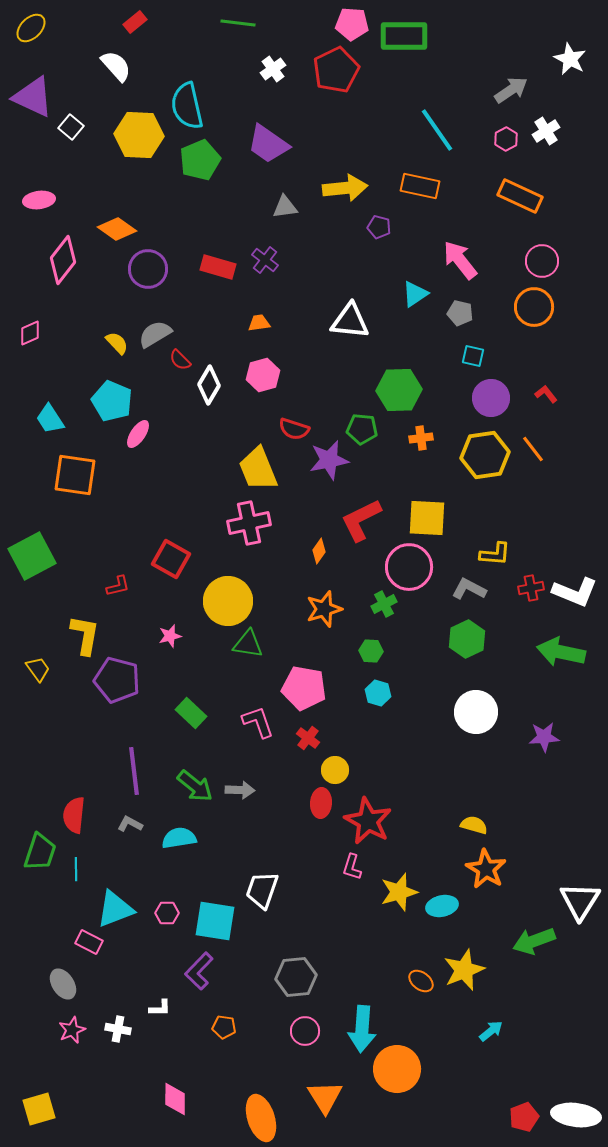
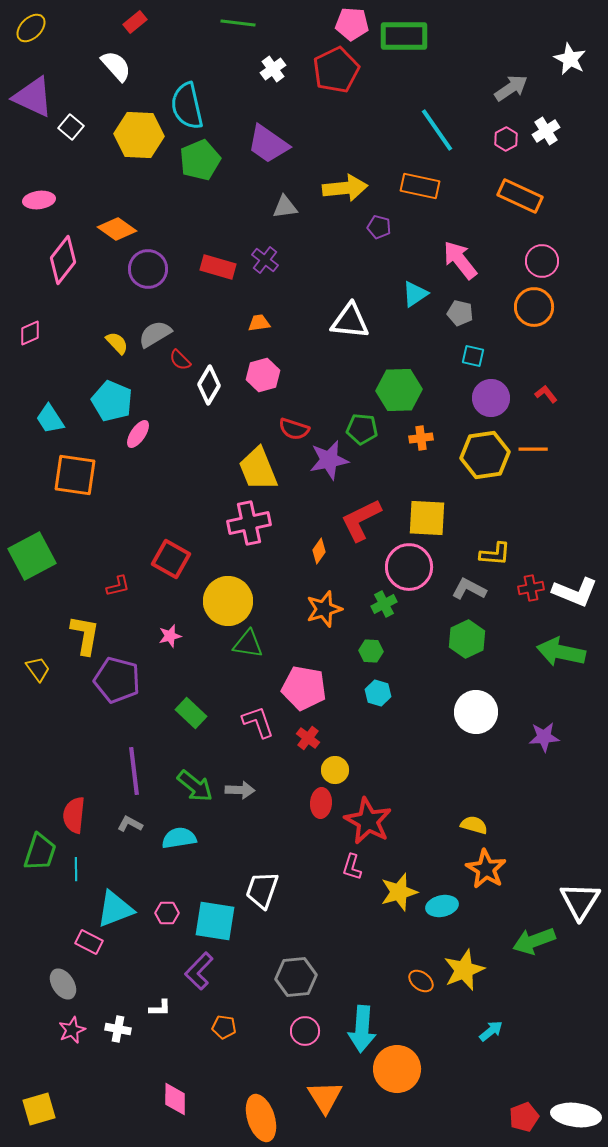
gray arrow at (511, 90): moved 2 px up
orange line at (533, 449): rotated 52 degrees counterclockwise
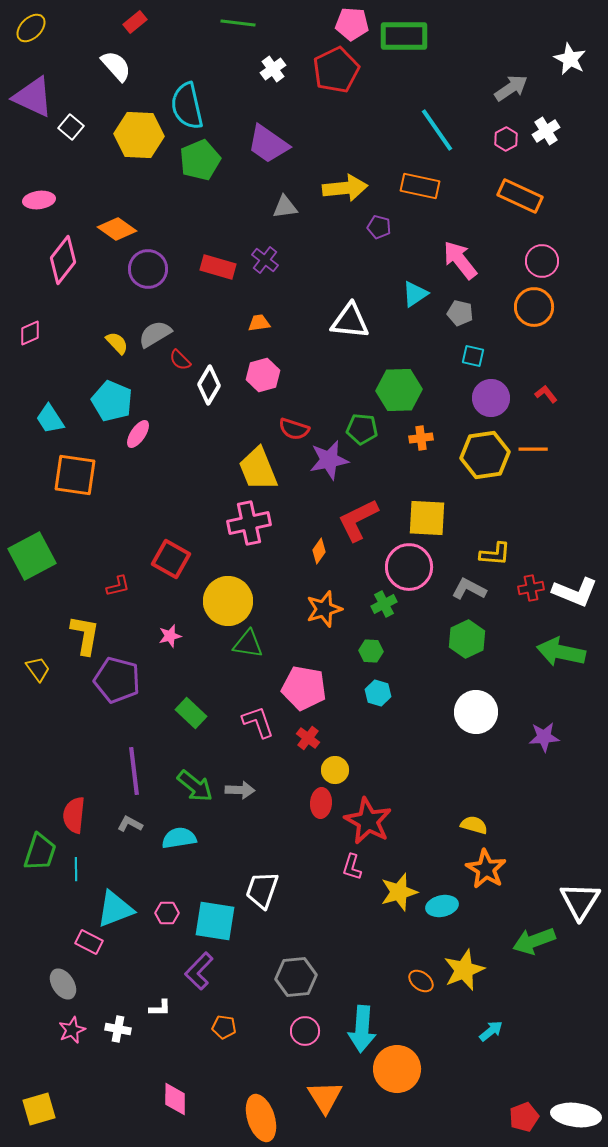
red L-shape at (361, 520): moved 3 px left
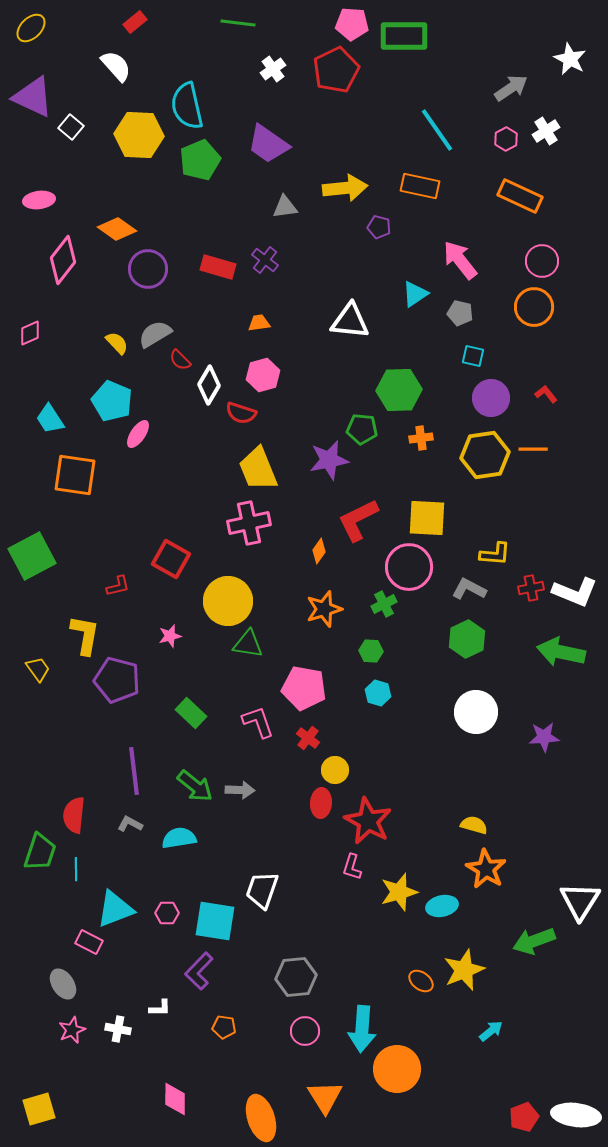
red semicircle at (294, 429): moved 53 px left, 16 px up
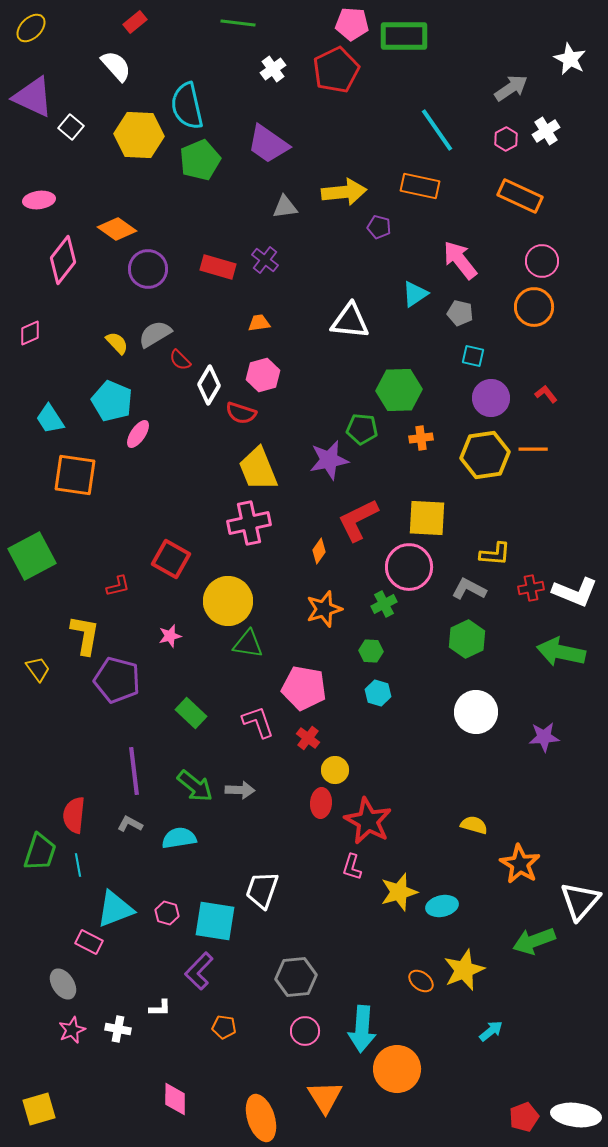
yellow arrow at (345, 188): moved 1 px left, 4 px down
cyan line at (76, 869): moved 2 px right, 4 px up; rotated 10 degrees counterclockwise
orange star at (486, 869): moved 34 px right, 5 px up
white triangle at (580, 901): rotated 9 degrees clockwise
pink hexagon at (167, 913): rotated 15 degrees clockwise
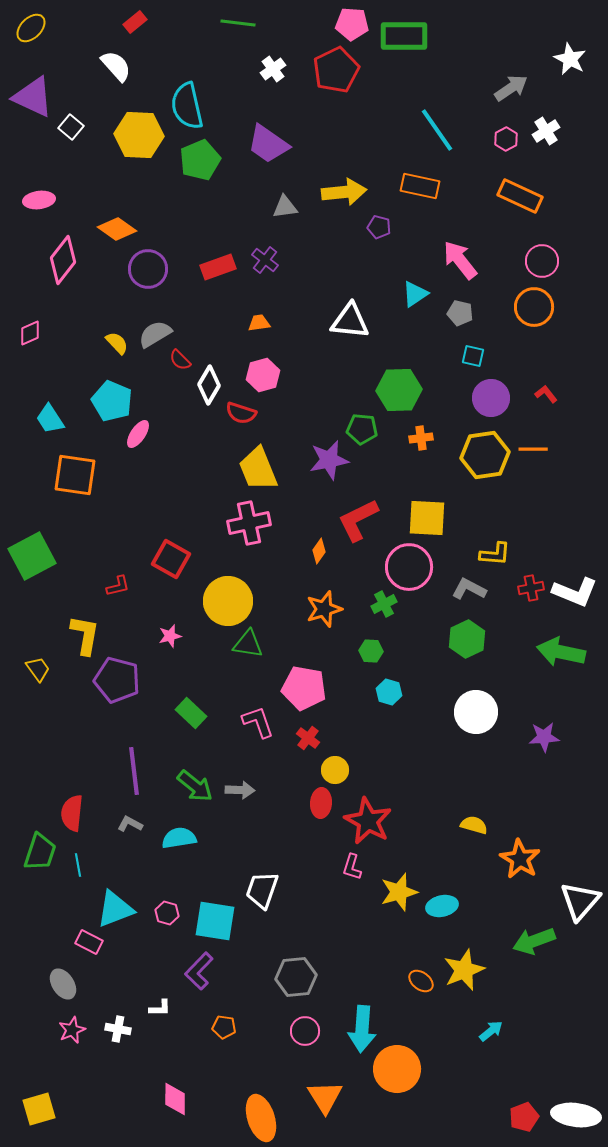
red rectangle at (218, 267): rotated 36 degrees counterclockwise
cyan hexagon at (378, 693): moved 11 px right, 1 px up
red semicircle at (74, 815): moved 2 px left, 2 px up
orange star at (520, 864): moved 5 px up
